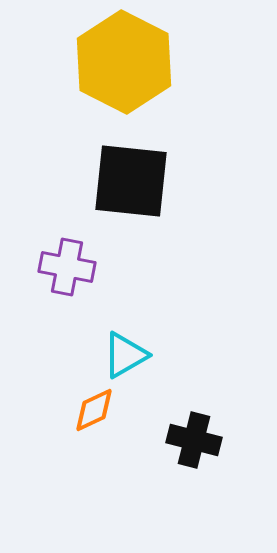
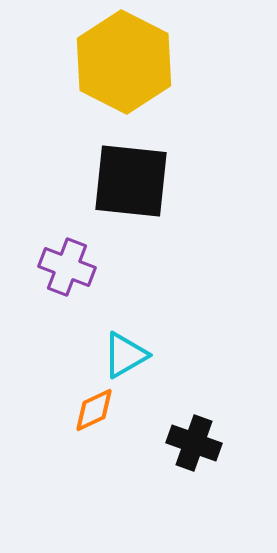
purple cross: rotated 10 degrees clockwise
black cross: moved 3 px down; rotated 6 degrees clockwise
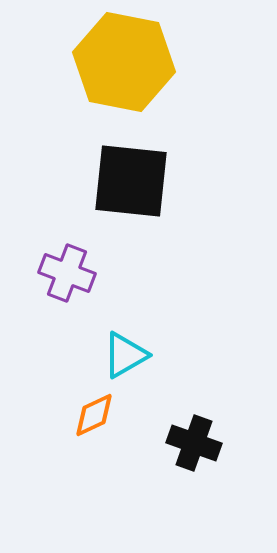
yellow hexagon: rotated 16 degrees counterclockwise
purple cross: moved 6 px down
orange diamond: moved 5 px down
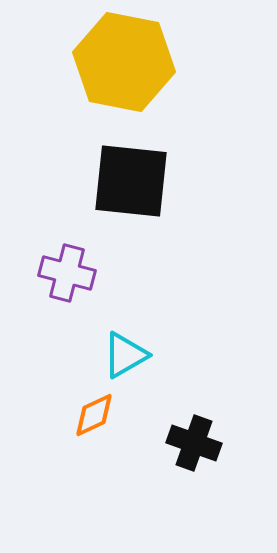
purple cross: rotated 6 degrees counterclockwise
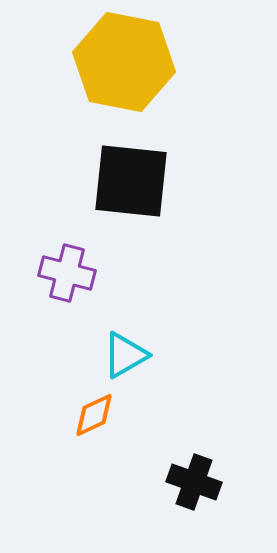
black cross: moved 39 px down
